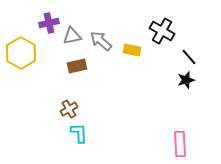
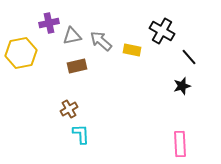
yellow hexagon: rotated 20 degrees clockwise
black star: moved 4 px left, 6 px down
cyan L-shape: moved 2 px right, 1 px down
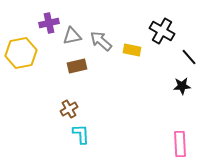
black star: rotated 12 degrees clockwise
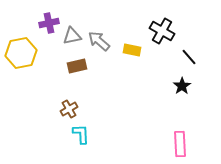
gray arrow: moved 2 px left
black star: rotated 30 degrees counterclockwise
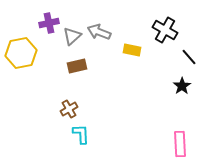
black cross: moved 3 px right, 1 px up
gray triangle: rotated 30 degrees counterclockwise
gray arrow: moved 9 px up; rotated 20 degrees counterclockwise
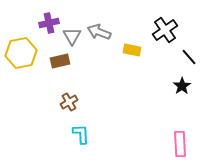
black cross: rotated 25 degrees clockwise
gray triangle: rotated 18 degrees counterclockwise
brown rectangle: moved 17 px left, 5 px up
brown cross: moved 7 px up
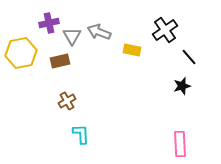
black star: rotated 18 degrees clockwise
brown cross: moved 2 px left, 1 px up
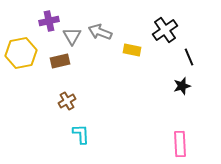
purple cross: moved 2 px up
gray arrow: moved 1 px right
black line: rotated 18 degrees clockwise
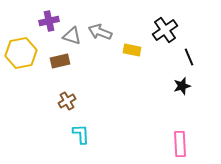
gray triangle: rotated 42 degrees counterclockwise
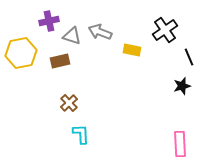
brown cross: moved 2 px right, 2 px down; rotated 12 degrees counterclockwise
